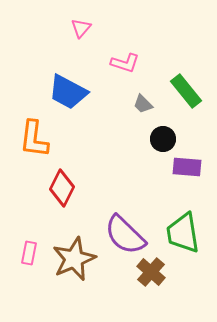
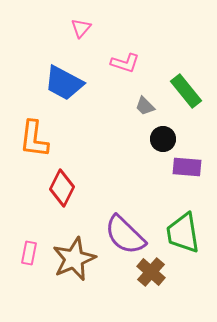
blue trapezoid: moved 4 px left, 9 px up
gray trapezoid: moved 2 px right, 2 px down
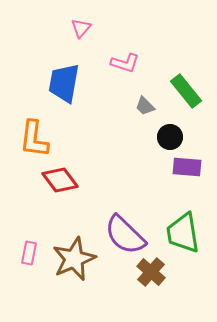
blue trapezoid: rotated 72 degrees clockwise
black circle: moved 7 px right, 2 px up
red diamond: moved 2 px left, 8 px up; rotated 63 degrees counterclockwise
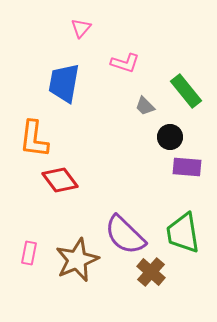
brown star: moved 3 px right, 1 px down
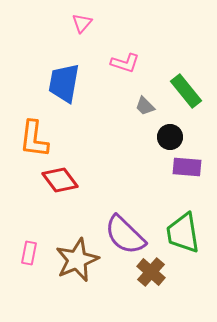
pink triangle: moved 1 px right, 5 px up
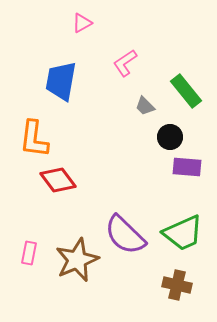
pink triangle: rotated 20 degrees clockwise
pink L-shape: rotated 128 degrees clockwise
blue trapezoid: moved 3 px left, 2 px up
red diamond: moved 2 px left
green trapezoid: rotated 105 degrees counterclockwise
brown cross: moved 26 px right, 13 px down; rotated 28 degrees counterclockwise
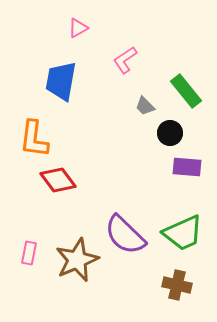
pink triangle: moved 4 px left, 5 px down
pink L-shape: moved 3 px up
black circle: moved 4 px up
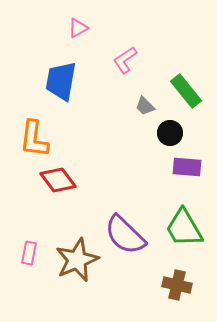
green trapezoid: moved 1 px right, 5 px up; rotated 84 degrees clockwise
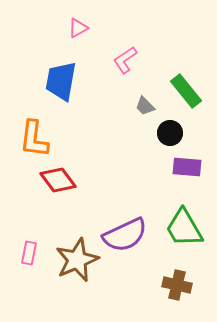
purple semicircle: rotated 69 degrees counterclockwise
